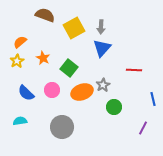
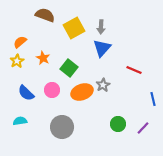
red line: rotated 21 degrees clockwise
green circle: moved 4 px right, 17 px down
purple line: rotated 16 degrees clockwise
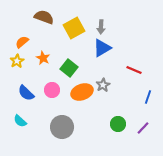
brown semicircle: moved 1 px left, 2 px down
orange semicircle: moved 2 px right
blue triangle: rotated 18 degrees clockwise
blue line: moved 5 px left, 2 px up; rotated 32 degrees clockwise
cyan semicircle: rotated 128 degrees counterclockwise
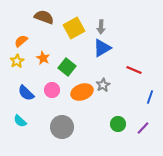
orange semicircle: moved 1 px left, 1 px up
green square: moved 2 px left, 1 px up
blue line: moved 2 px right
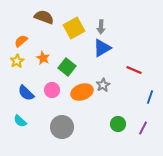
purple line: rotated 16 degrees counterclockwise
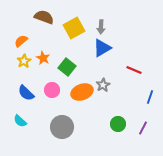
yellow star: moved 7 px right
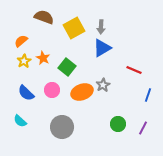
blue line: moved 2 px left, 2 px up
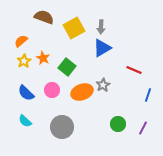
cyan semicircle: moved 5 px right
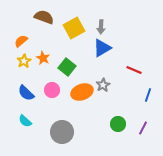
gray circle: moved 5 px down
